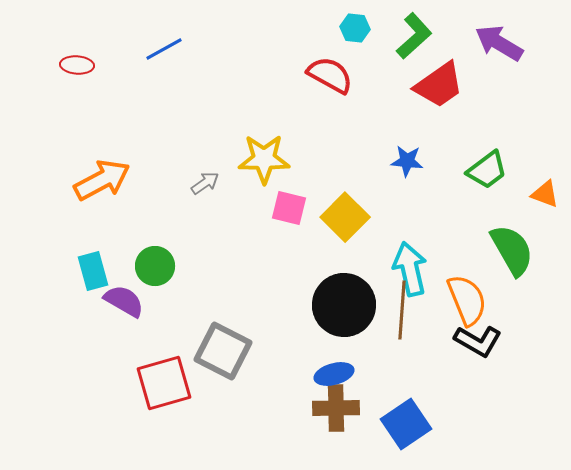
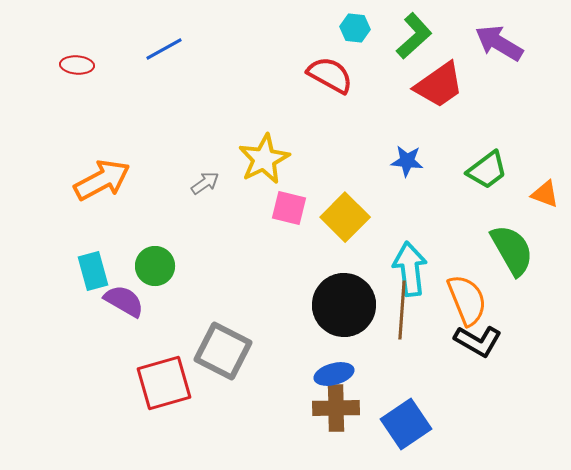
yellow star: rotated 27 degrees counterclockwise
cyan arrow: rotated 6 degrees clockwise
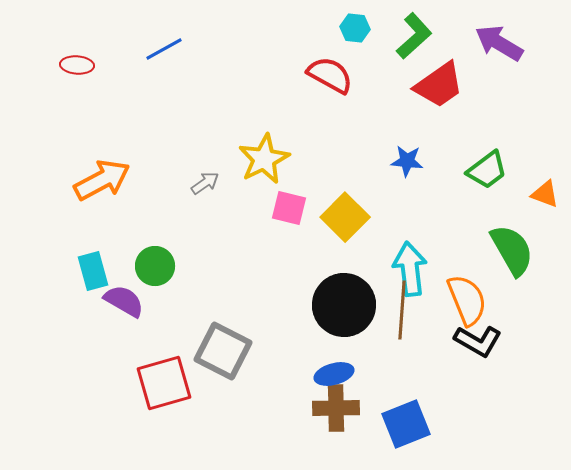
blue square: rotated 12 degrees clockwise
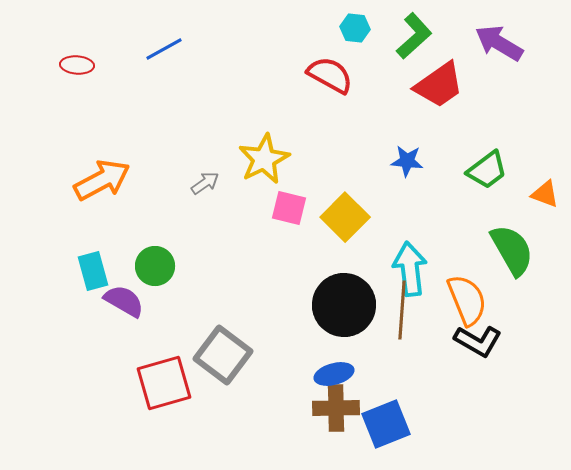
gray square: moved 4 px down; rotated 10 degrees clockwise
blue square: moved 20 px left
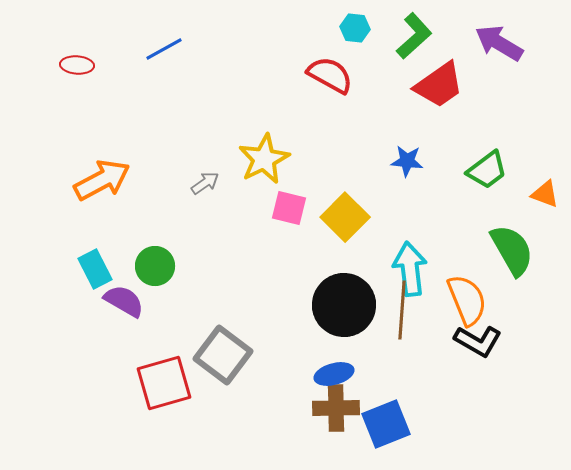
cyan rectangle: moved 2 px right, 2 px up; rotated 12 degrees counterclockwise
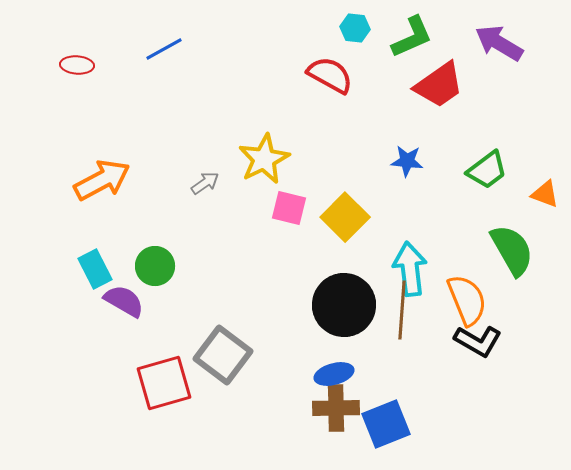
green L-shape: moved 2 px left, 1 px down; rotated 18 degrees clockwise
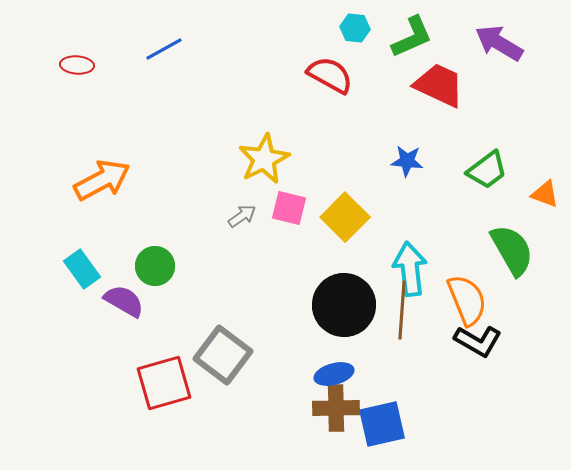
red trapezoid: rotated 120 degrees counterclockwise
gray arrow: moved 37 px right, 33 px down
cyan rectangle: moved 13 px left; rotated 9 degrees counterclockwise
blue square: moved 4 px left; rotated 9 degrees clockwise
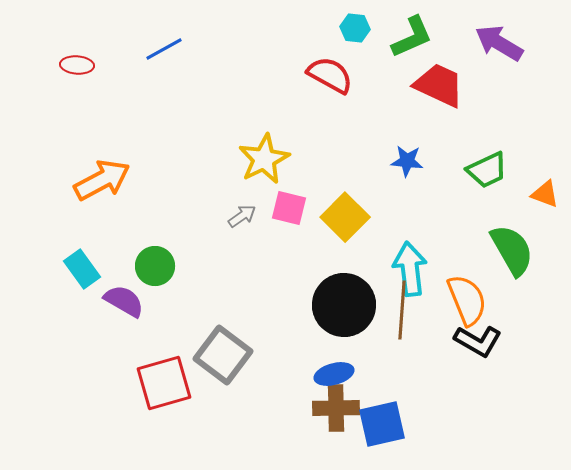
green trapezoid: rotated 12 degrees clockwise
